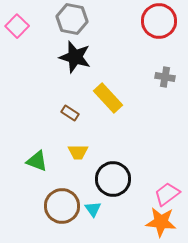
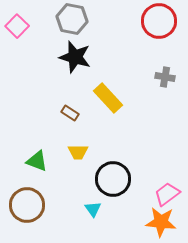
brown circle: moved 35 px left, 1 px up
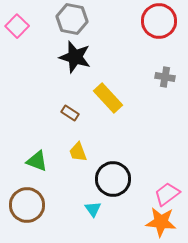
yellow trapezoid: rotated 70 degrees clockwise
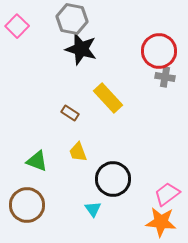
red circle: moved 30 px down
black star: moved 6 px right, 8 px up
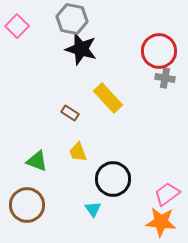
gray cross: moved 1 px down
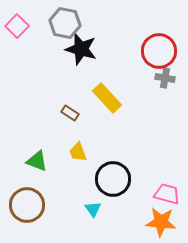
gray hexagon: moved 7 px left, 4 px down
yellow rectangle: moved 1 px left
pink trapezoid: rotated 52 degrees clockwise
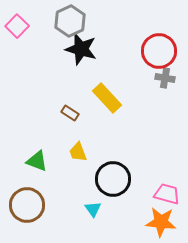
gray hexagon: moved 5 px right, 2 px up; rotated 24 degrees clockwise
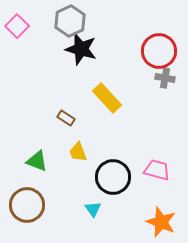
brown rectangle: moved 4 px left, 5 px down
black circle: moved 2 px up
pink trapezoid: moved 10 px left, 24 px up
orange star: rotated 16 degrees clockwise
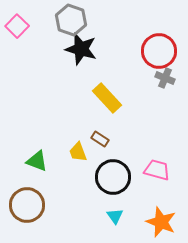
gray hexagon: moved 1 px right, 1 px up; rotated 16 degrees counterclockwise
gray cross: rotated 12 degrees clockwise
brown rectangle: moved 34 px right, 21 px down
cyan triangle: moved 22 px right, 7 px down
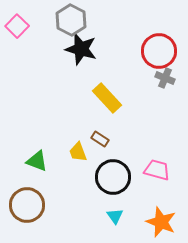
gray hexagon: rotated 8 degrees clockwise
